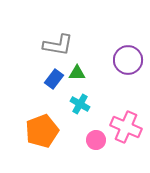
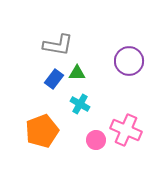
purple circle: moved 1 px right, 1 px down
pink cross: moved 3 px down
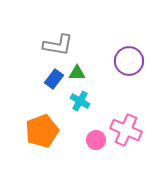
cyan cross: moved 3 px up
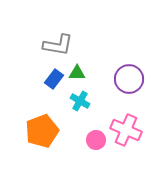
purple circle: moved 18 px down
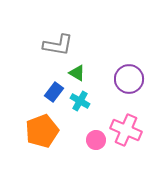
green triangle: rotated 30 degrees clockwise
blue rectangle: moved 13 px down
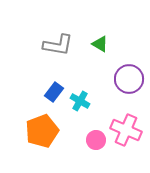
green triangle: moved 23 px right, 29 px up
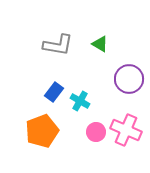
pink circle: moved 8 px up
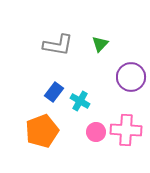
green triangle: rotated 42 degrees clockwise
purple circle: moved 2 px right, 2 px up
pink cross: rotated 20 degrees counterclockwise
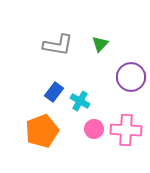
pink circle: moved 2 px left, 3 px up
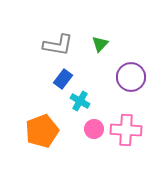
blue rectangle: moved 9 px right, 13 px up
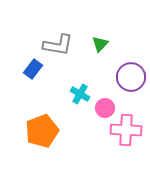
blue rectangle: moved 30 px left, 10 px up
cyan cross: moved 7 px up
pink circle: moved 11 px right, 21 px up
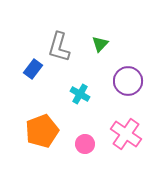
gray L-shape: moved 1 px right, 2 px down; rotated 96 degrees clockwise
purple circle: moved 3 px left, 4 px down
pink circle: moved 20 px left, 36 px down
pink cross: moved 4 px down; rotated 32 degrees clockwise
